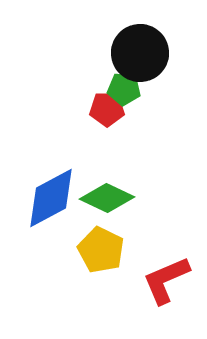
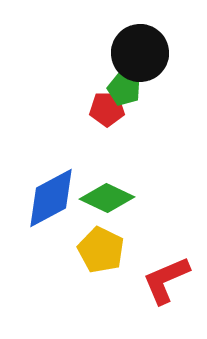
green pentagon: rotated 16 degrees clockwise
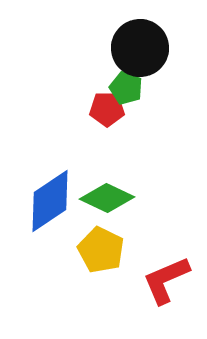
black circle: moved 5 px up
green pentagon: moved 2 px right, 1 px up
blue diamond: moved 1 px left, 3 px down; rotated 6 degrees counterclockwise
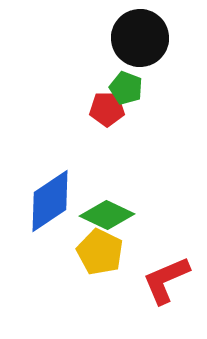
black circle: moved 10 px up
green diamond: moved 17 px down
yellow pentagon: moved 1 px left, 2 px down
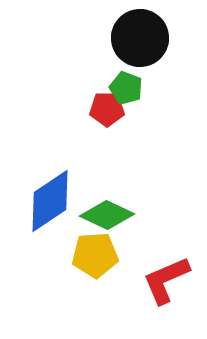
yellow pentagon: moved 5 px left, 3 px down; rotated 30 degrees counterclockwise
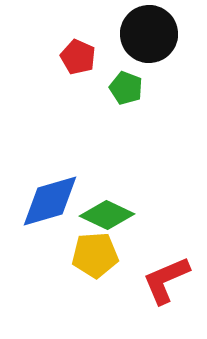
black circle: moved 9 px right, 4 px up
red pentagon: moved 29 px left, 52 px up; rotated 24 degrees clockwise
blue diamond: rotated 18 degrees clockwise
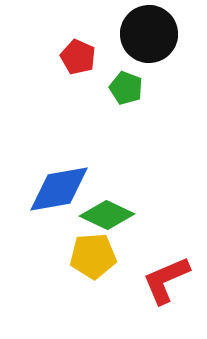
blue diamond: moved 9 px right, 12 px up; rotated 6 degrees clockwise
yellow pentagon: moved 2 px left, 1 px down
